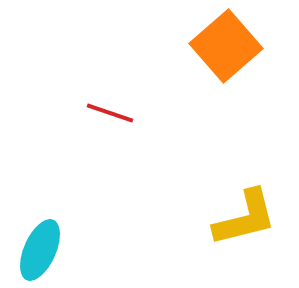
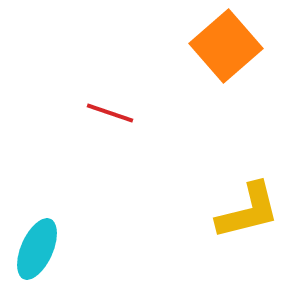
yellow L-shape: moved 3 px right, 7 px up
cyan ellipse: moved 3 px left, 1 px up
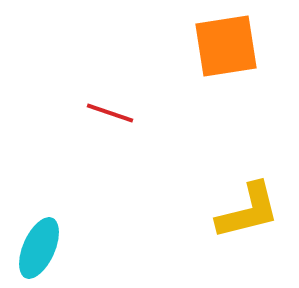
orange square: rotated 32 degrees clockwise
cyan ellipse: moved 2 px right, 1 px up
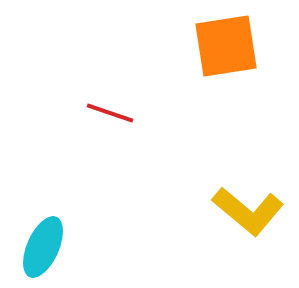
yellow L-shape: rotated 54 degrees clockwise
cyan ellipse: moved 4 px right, 1 px up
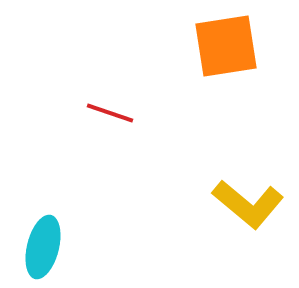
yellow L-shape: moved 7 px up
cyan ellipse: rotated 10 degrees counterclockwise
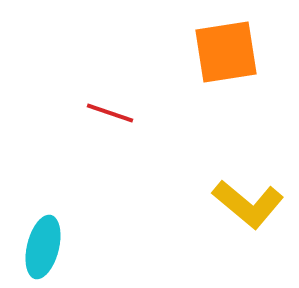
orange square: moved 6 px down
